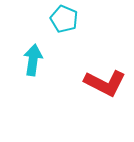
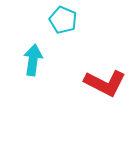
cyan pentagon: moved 1 px left, 1 px down
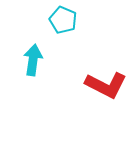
red L-shape: moved 1 px right, 2 px down
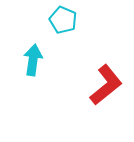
red L-shape: rotated 66 degrees counterclockwise
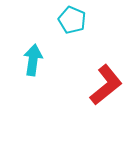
cyan pentagon: moved 9 px right
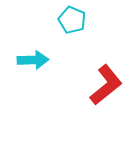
cyan arrow: rotated 80 degrees clockwise
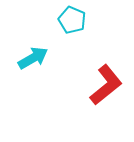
cyan arrow: moved 2 px up; rotated 28 degrees counterclockwise
